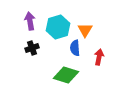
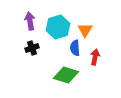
red arrow: moved 4 px left
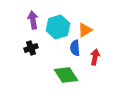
purple arrow: moved 3 px right, 1 px up
orange triangle: rotated 28 degrees clockwise
black cross: moved 1 px left
green diamond: rotated 40 degrees clockwise
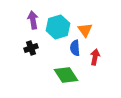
orange triangle: rotated 35 degrees counterclockwise
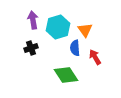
red arrow: rotated 42 degrees counterclockwise
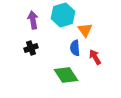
cyan hexagon: moved 5 px right, 12 px up
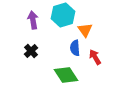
black cross: moved 3 px down; rotated 24 degrees counterclockwise
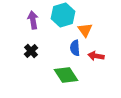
red arrow: moved 1 px right, 1 px up; rotated 49 degrees counterclockwise
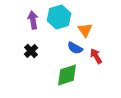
cyan hexagon: moved 4 px left, 2 px down
blue semicircle: rotated 56 degrees counterclockwise
red arrow: rotated 49 degrees clockwise
green diamond: moved 1 px right; rotated 75 degrees counterclockwise
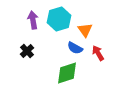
cyan hexagon: moved 2 px down
black cross: moved 4 px left
red arrow: moved 2 px right, 3 px up
green diamond: moved 2 px up
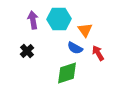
cyan hexagon: rotated 15 degrees clockwise
